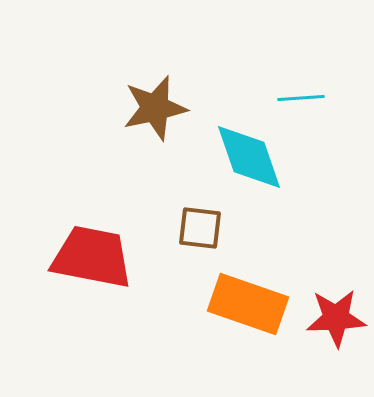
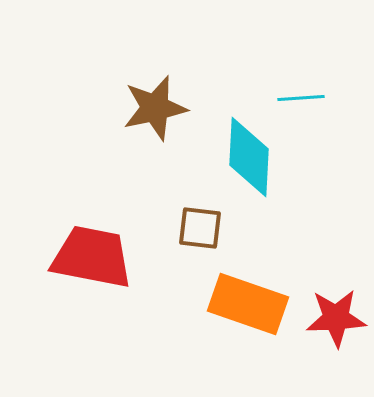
cyan diamond: rotated 22 degrees clockwise
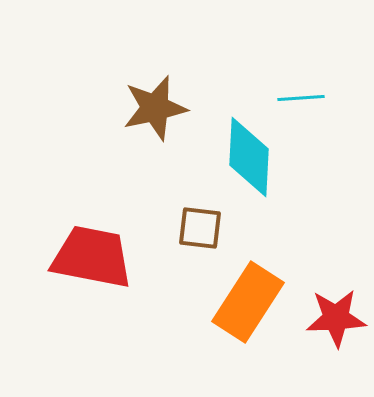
orange rectangle: moved 2 px up; rotated 76 degrees counterclockwise
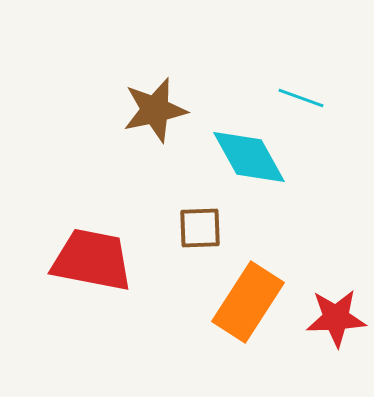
cyan line: rotated 24 degrees clockwise
brown star: moved 2 px down
cyan diamond: rotated 32 degrees counterclockwise
brown square: rotated 9 degrees counterclockwise
red trapezoid: moved 3 px down
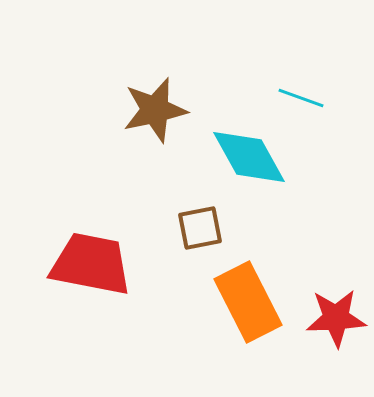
brown square: rotated 9 degrees counterclockwise
red trapezoid: moved 1 px left, 4 px down
orange rectangle: rotated 60 degrees counterclockwise
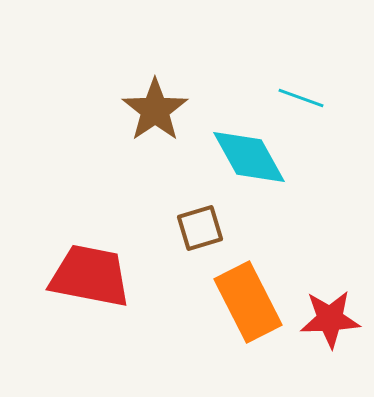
brown star: rotated 22 degrees counterclockwise
brown square: rotated 6 degrees counterclockwise
red trapezoid: moved 1 px left, 12 px down
red star: moved 6 px left, 1 px down
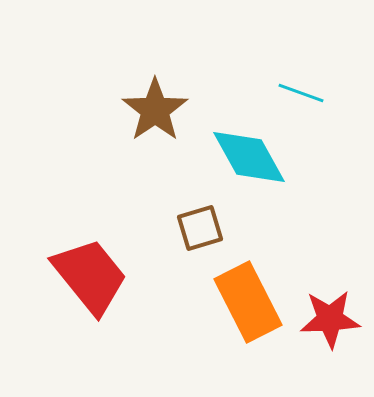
cyan line: moved 5 px up
red trapezoid: rotated 40 degrees clockwise
